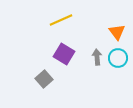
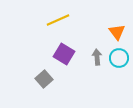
yellow line: moved 3 px left
cyan circle: moved 1 px right
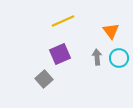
yellow line: moved 5 px right, 1 px down
orange triangle: moved 6 px left, 1 px up
purple square: moved 4 px left; rotated 35 degrees clockwise
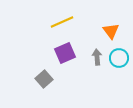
yellow line: moved 1 px left, 1 px down
purple square: moved 5 px right, 1 px up
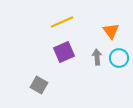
purple square: moved 1 px left, 1 px up
gray square: moved 5 px left, 6 px down; rotated 18 degrees counterclockwise
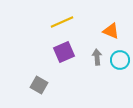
orange triangle: rotated 30 degrees counterclockwise
cyan circle: moved 1 px right, 2 px down
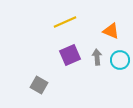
yellow line: moved 3 px right
purple square: moved 6 px right, 3 px down
